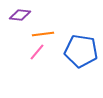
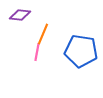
orange line: rotated 60 degrees counterclockwise
pink line: rotated 30 degrees counterclockwise
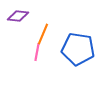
purple diamond: moved 2 px left, 1 px down
blue pentagon: moved 3 px left, 2 px up
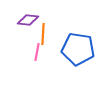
purple diamond: moved 10 px right, 4 px down
orange line: rotated 20 degrees counterclockwise
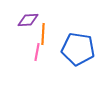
purple diamond: rotated 10 degrees counterclockwise
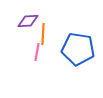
purple diamond: moved 1 px down
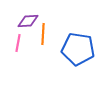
pink line: moved 19 px left, 9 px up
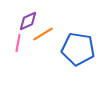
purple diamond: rotated 20 degrees counterclockwise
orange line: rotated 55 degrees clockwise
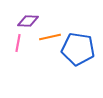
purple diamond: rotated 25 degrees clockwise
orange line: moved 7 px right, 3 px down; rotated 20 degrees clockwise
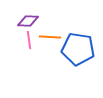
orange line: rotated 15 degrees clockwise
pink line: moved 11 px right, 3 px up; rotated 18 degrees counterclockwise
